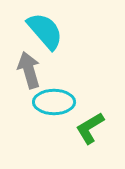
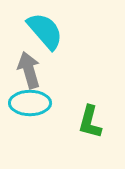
cyan ellipse: moved 24 px left, 1 px down
green L-shape: moved 6 px up; rotated 44 degrees counterclockwise
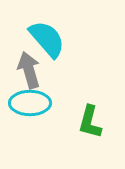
cyan semicircle: moved 2 px right, 8 px down
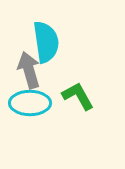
cyan semicircle: moved 1 px left, 3 px down; rotated 33 degrees clockwise
green L-shape: moved 12 px left, 26 px up; rotated 136 degrees clockwise
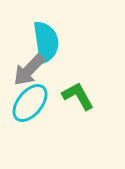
gray arrow: rotated 120 degrees counterclockwise
cyan ellipse: rotated 51 degrees counterclockwise
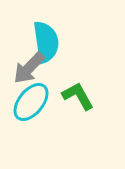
gray arrow: moved 2 px up
cyan ellipse: moved 1 px right, 1 px up
